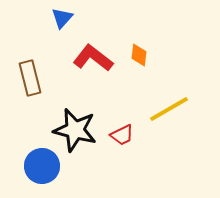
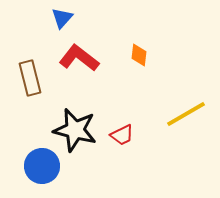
red L-shape: moved 14 px left
yellow line: moved 17 px right, 5 px down
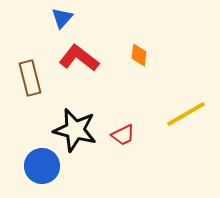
red trapezoid: moved 1 px right
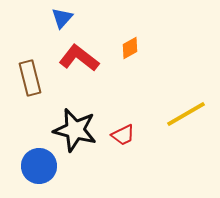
orange diamond: moved 9 px left, 7 px up; rotated 55 degrees clockwise
blue circle: moved 3 px left
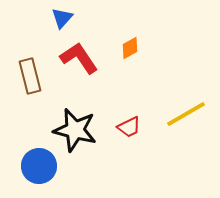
red L-shape: rotated 18 degrees clockwise
brown rectangle: moved 2 px up
red trapezoid: moved 6 px right, 8 px up
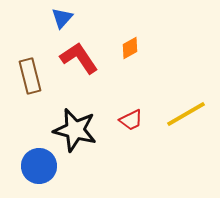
red trapezoid: moved 2 px right, 7 px up
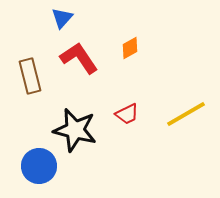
red trapezoid: moved 4 px left, 6 px up
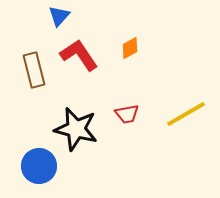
blue triangle: moved 3 px left, 2 px up
red L-shape: moved 3 px up
brown rectangle: moved 4 px right, 6 px up
red trapezoid: rotated 15 degrees clockwise
black star: moved 1 px right, 1 px up
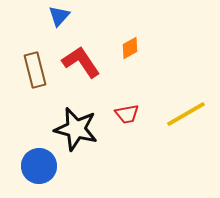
red L-shape: moved 2 px right, 7 px down
brown rectangle: moved 1 px right
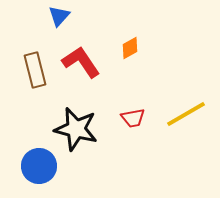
red trapezoid: moved 6 px right, 4 px down
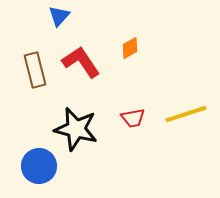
yellow line: rotated 12 degrees clockwise
